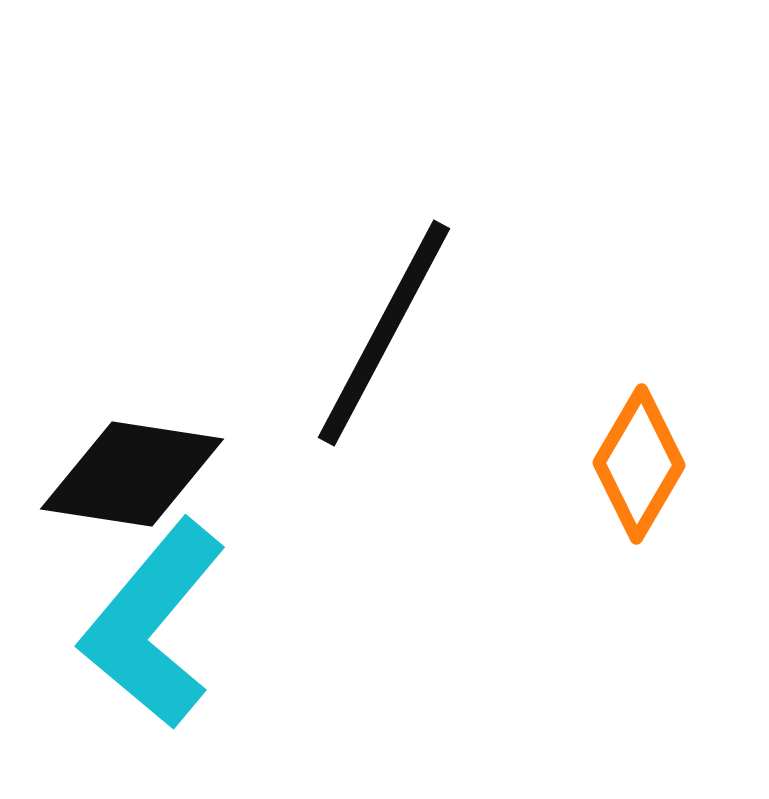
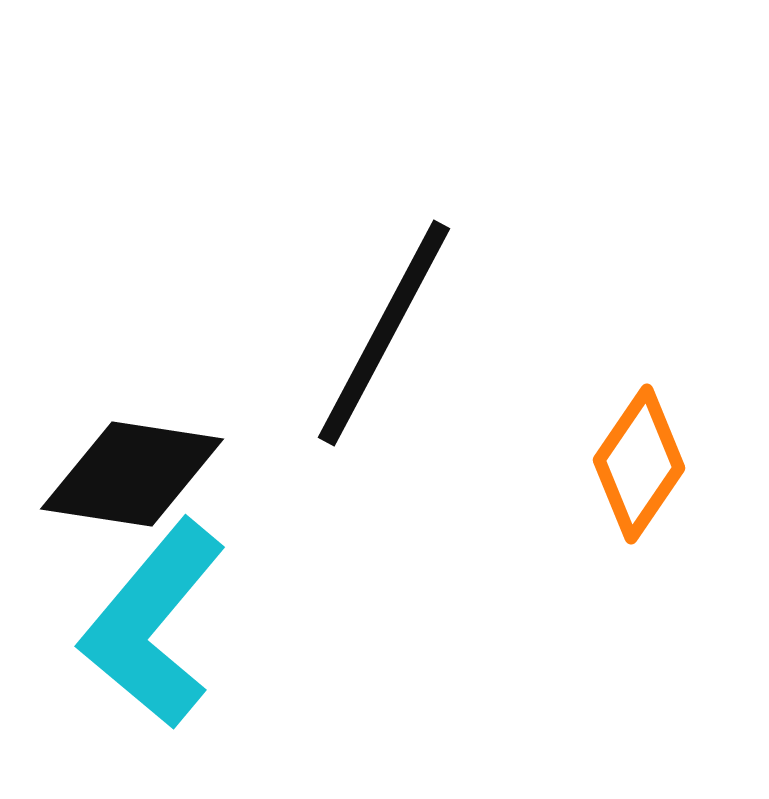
orange diamond: rotated 4 degrees clockwise
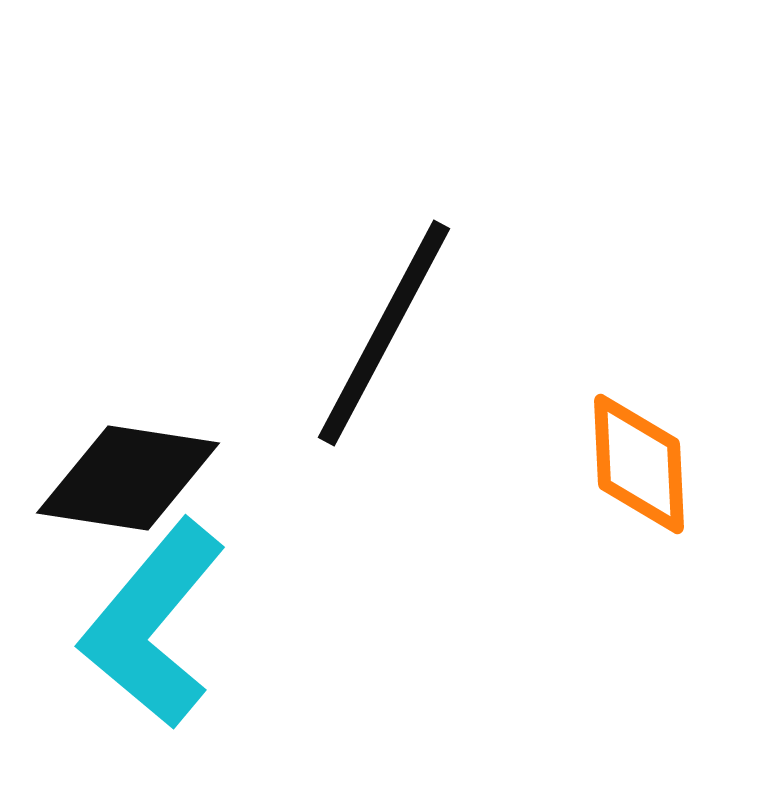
orange diamond: rotated 37 degrees counterclockwise
black diamond: moved 4 px left, 4 px down
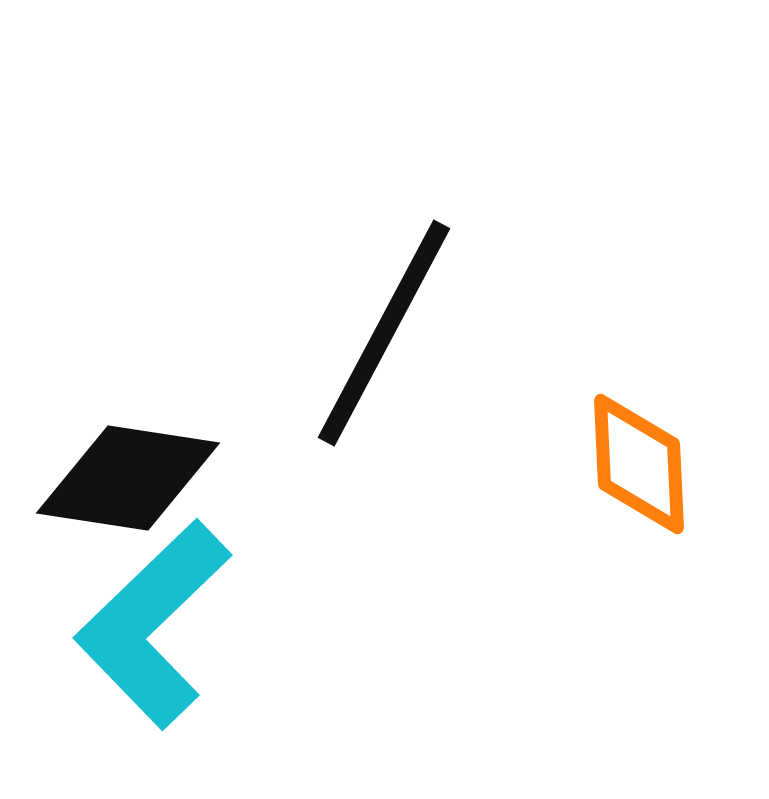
cyan L-shape: rotated 6 degrees clockwise
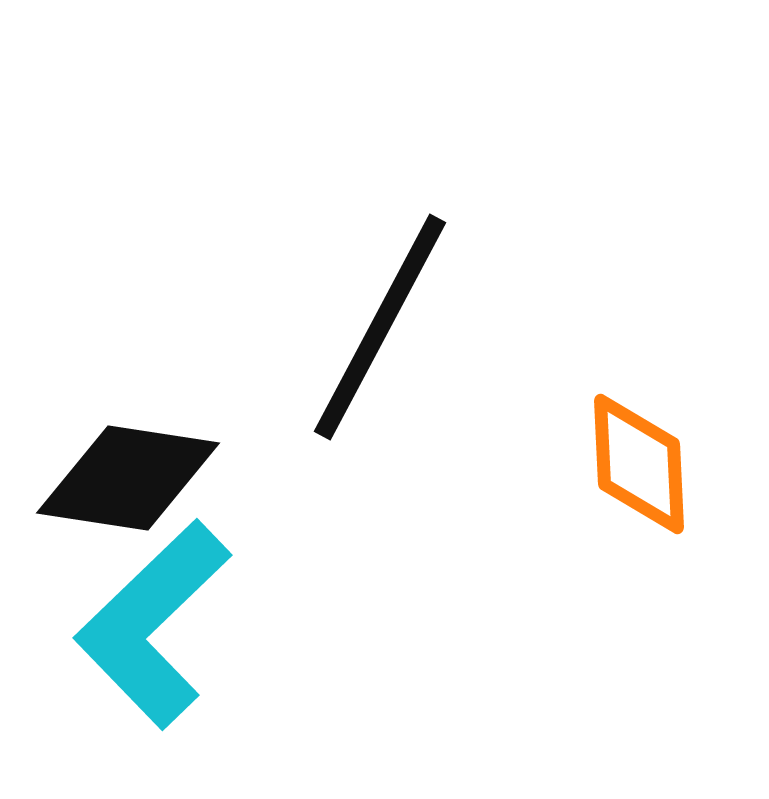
black line: moved 4 px left, 6 px up
